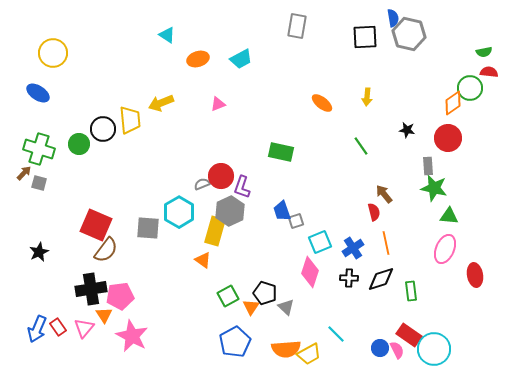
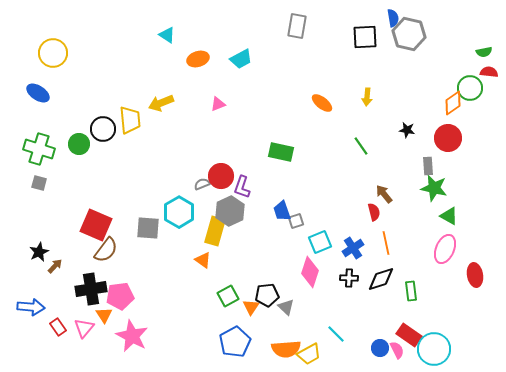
brown arrow at (24, 173): moved 31 px right, 93 px down
green triangle at (449, 216): rotated 24 degrees clockwise
black pentagon at (265, 293): moved 2 px right, 2 px down; rotated 25 degrees counterclockwise
blue arrow at (37, 329): moved 6 px left, 22 px up; rotated 108 degrees counterclockwise
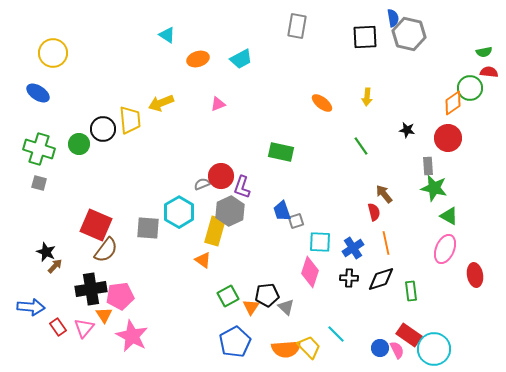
cyan square at (320, 242): rotated 25 degrees clockwise
black star at (39, 252): moved 7 px right; rotated 24 degrees counterclockwise
yellow trapezoid at (309, 354): moved 7 px up; rotated 105 degrees counterclockwise
